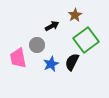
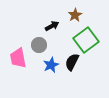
gray circle: moved 2 px right
blue star: moved 1 px down
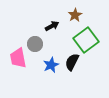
gray circle: moved 4 px left, 1 px up
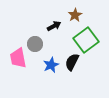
black arrow: moved 2 px right
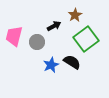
green square: moved 1 px up
gray circle: moved 2 px right, 2 px up
pink trapezoid: moved 4 px left, 22 px up; rotated 25 degrees clockwise
black semicircle: rotated 96 degrees clockwise
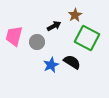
green square: moved 1 px right, 1 px up; rotated 25 degrees counterclockwise
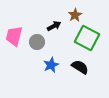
black semicircle: moved 8 px right, 5 px down
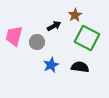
black semicircle: rotated 24 degrees counterclockwise
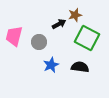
brown star: rotated 16 degrees clockwise
black arrow: moved 5 px right, 2 px up
gray circle: moved 2 px right
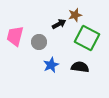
pink trapezoid: moved 1 px right
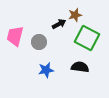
blue star: moved 5 px left, 5 px down; rotated 14 degrees clockwise
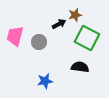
blue star: moved 1 px left, 11 px down
